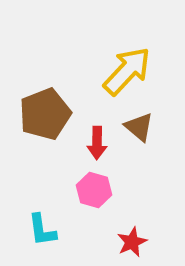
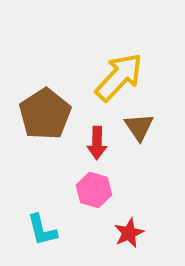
yellow arrow: moved 8 px left, 6 px down
brown pentagon: rotated 12 degrees counterclockwise
brown triangle: rotated 16 degrees clockwise
cyan L-shape: rotated 6 degrees counterclockwise
red star: moved 3 px left, 9 px up
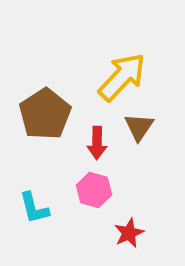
yellow arrow: moved 3 px right
brown triangle: rotated 8 degrees clockwise
cyan L-shape: moved 8 px left, 22 px up
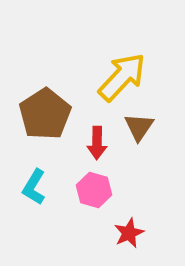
cyan L-shape: moved 21 px up; rotated 45 degrees clockwise
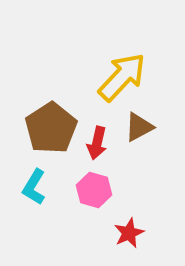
brown pentagon: moved 6 px right, 14 px down
brown triangle: rotated 28 degrees clockwise
red arrow: rotated 12 degrees clockwise
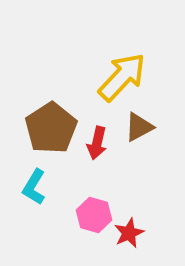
pink hexagon: moved 25 px down
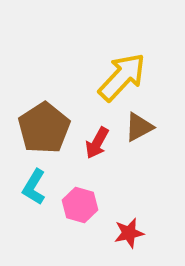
brown pentagon: moved 7 px left
red arrow: rotated 16 degrees clockwise
pink hexagon: moved 14 px left, 10 px up
red star: rotated 12 degrees clockwise
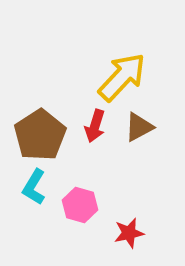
brown pentagon: moved 4 px left, 7 px down
red arrow: moved 2 px left, 17 px up; rotated 12 degrees counterclockwise
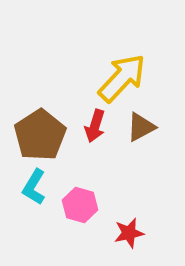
yellow arrow: moved 1 px down
brown triangle: moved 2 px right
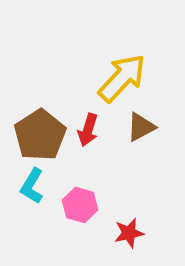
red arrow: moved 7 px left, 4 px down
cyan L-shape: moved 2 px left, 1 px up
